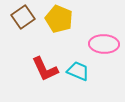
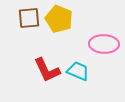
brown square: moved 6 px right, 1 px down; rotated 30 degrees clockwise
red L-shape: moved 2 px right, 1 px down
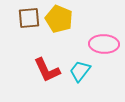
cyan trapezoid: moved 2 px right; rotated 75 degrees counterclockwise
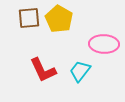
yellow pentagon: rotated 8 degrees clockwise
red L-shape: moved 4 px left
